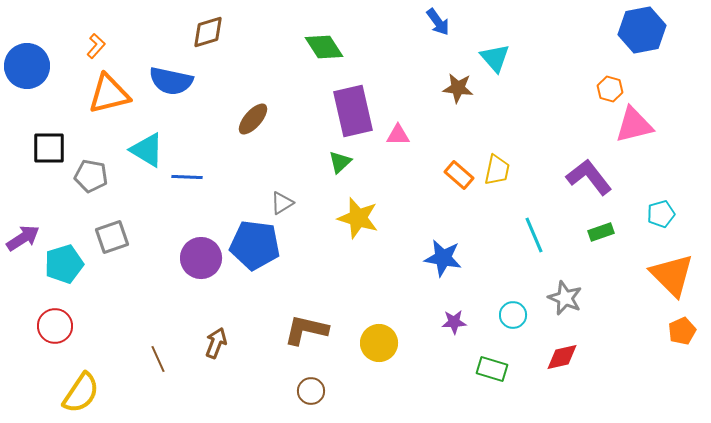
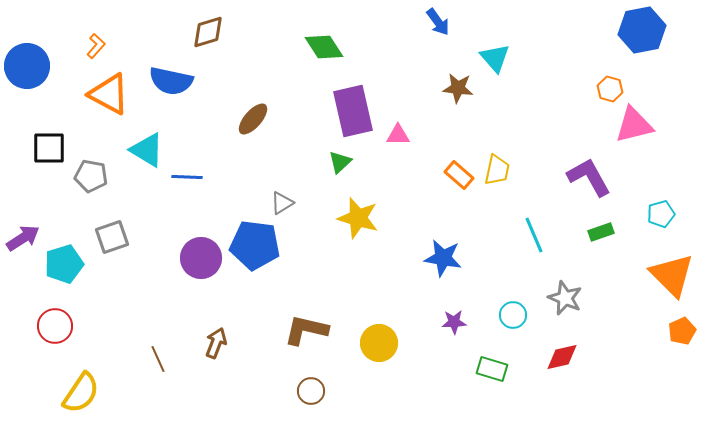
orange triangle at (109, 94): rotated 42 degrees clockwise
purple L-shape at (589, 177): rotated 9 degrees clockwise
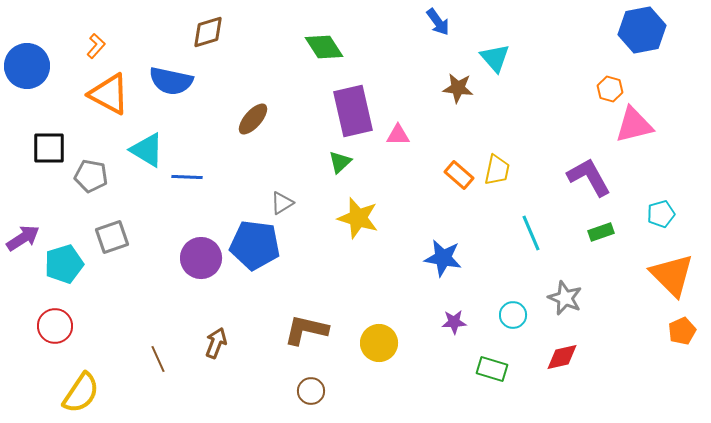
cyan line at (534, 235): moved 3 px left, 2 px up
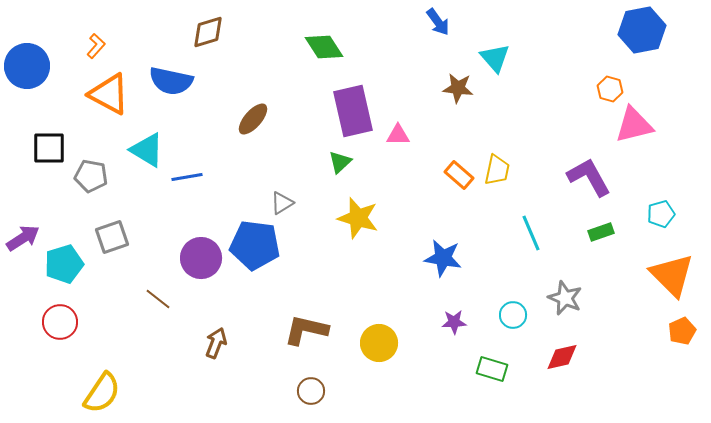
blue line at (187, 177): rotated 12 degrees counterclockwise
red circle at (55, 326): moved 5 px right, 4 px up
brown line at (158, 359): moved 60 px up; rotated 28 degrees counterclockwise
yellow semicircle at (81, 393): moved 21 px right
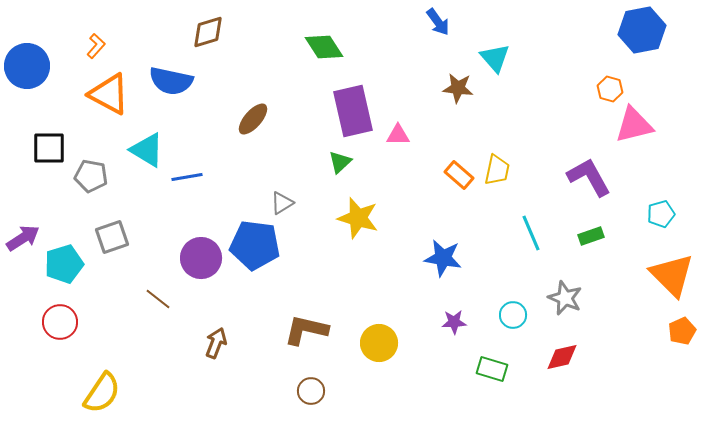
green rectangle at (601, 232): moved 10 px left, 4 px down
